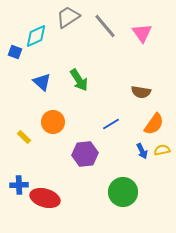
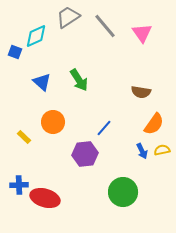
blue line: moved 7 px left, 4 px down; rotated 18 degrees counterclockwise
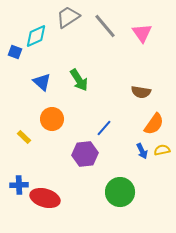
orange circle: moved 1 px left, 3 px up
green circle: moved 3 px left
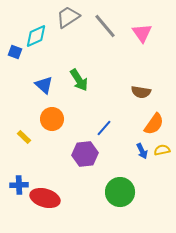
blue triangle: moved 2 px right, 3 px down
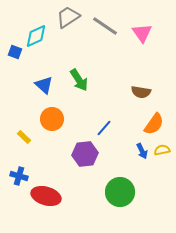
gray line: rotated 16 degrees counterclockwise
blue cross: moved 9 px up; rotated 18 degrees clockwise
red ellipse: moved 1 px right, 2 px up
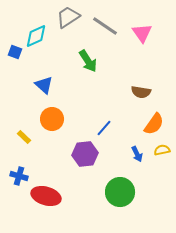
green arrow: moved 9 px right, 19 px up
blue arrow: moved 5 px left, 3 px down
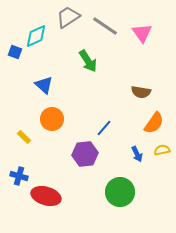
orange semicircle: moved 1 px up
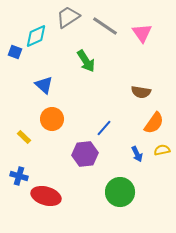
green arrow: moved 2 px left
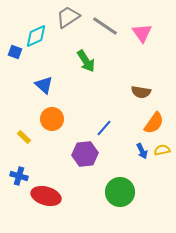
blue arrow: moved 5 px right, 3 px up
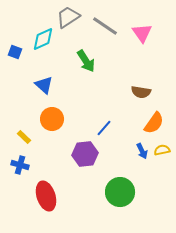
cyan diamond: moved 7 px right, 3 px down
blue cross: moved 1 px right, 11 px up
red ellipse: rotated 56 degrees clockwise
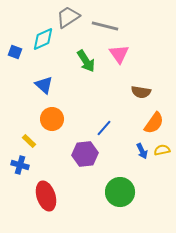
gray line: rotated 20 degrees counterclockwise
pink triangle: moved 23 px left, 21 px down
yellow rectangle: moved 5 px right, 4 px down
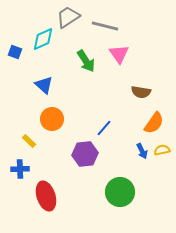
blue cross: moved 4 px down; rotated 18 degrees counterclockwise
